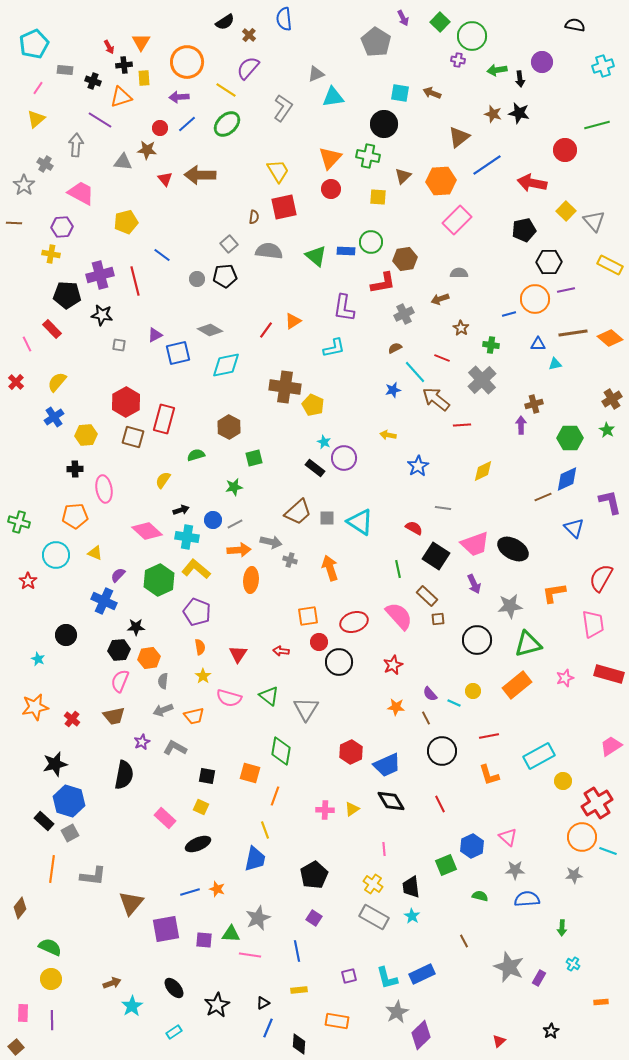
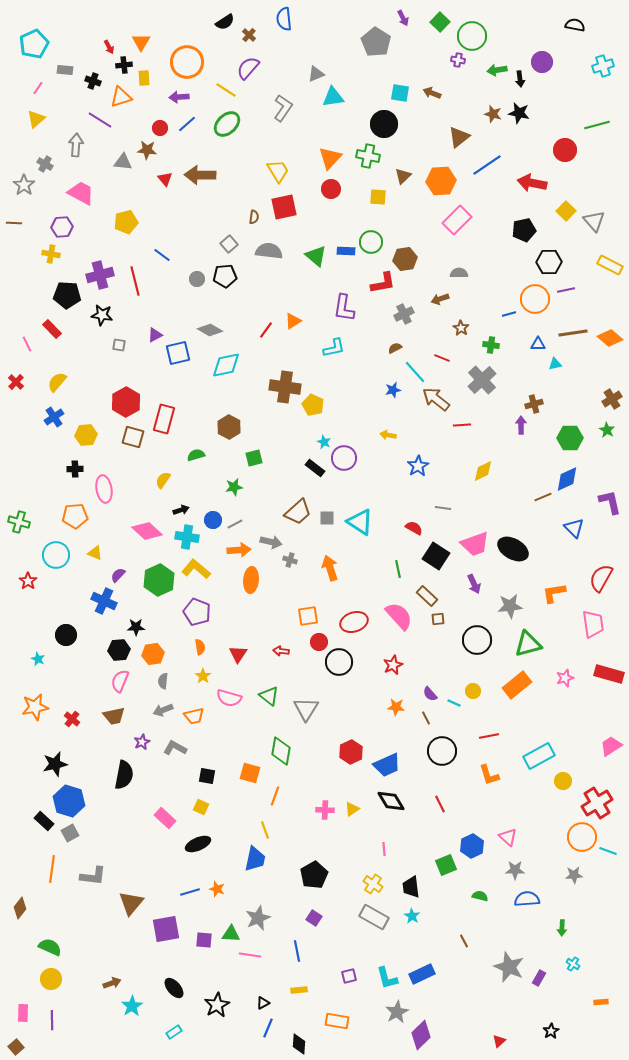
orange hexagon at (149, 658): moved 4 px right, 4 px up
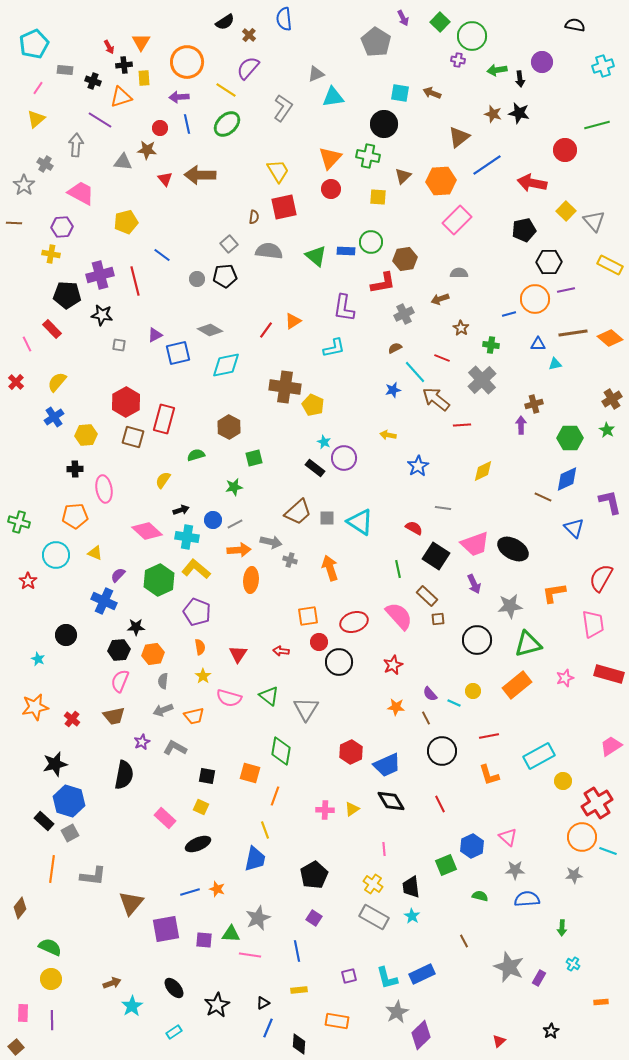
blue line at (187, 124): rotated 60 degrees counterclockwise
brown line at (543, 497): rotated 48 degrees clockwise
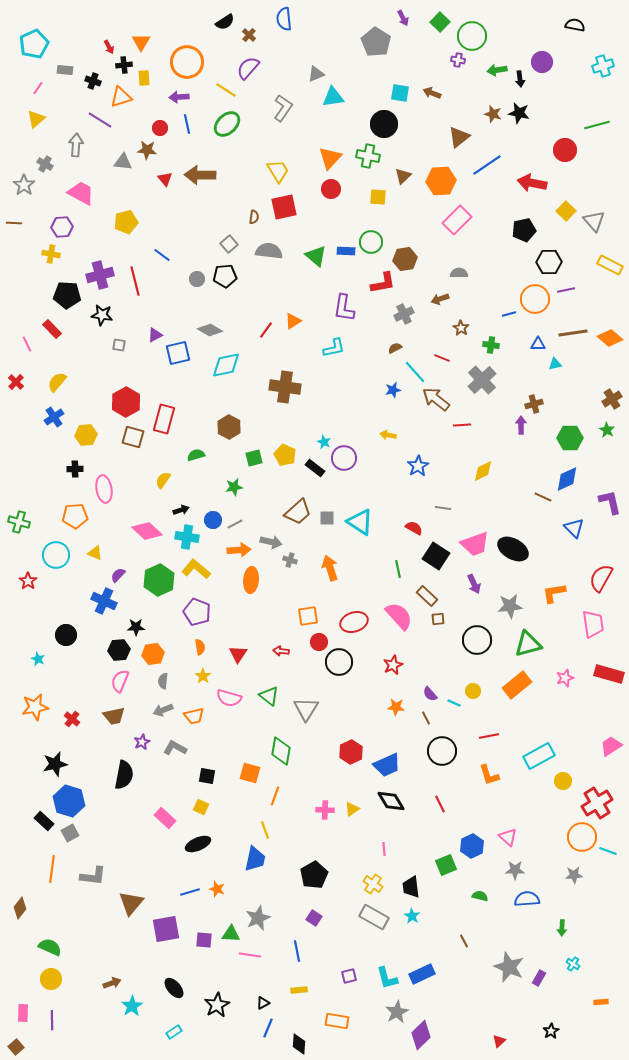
yellow pentagon at (313, 405): moved 28 px left, 50 px down
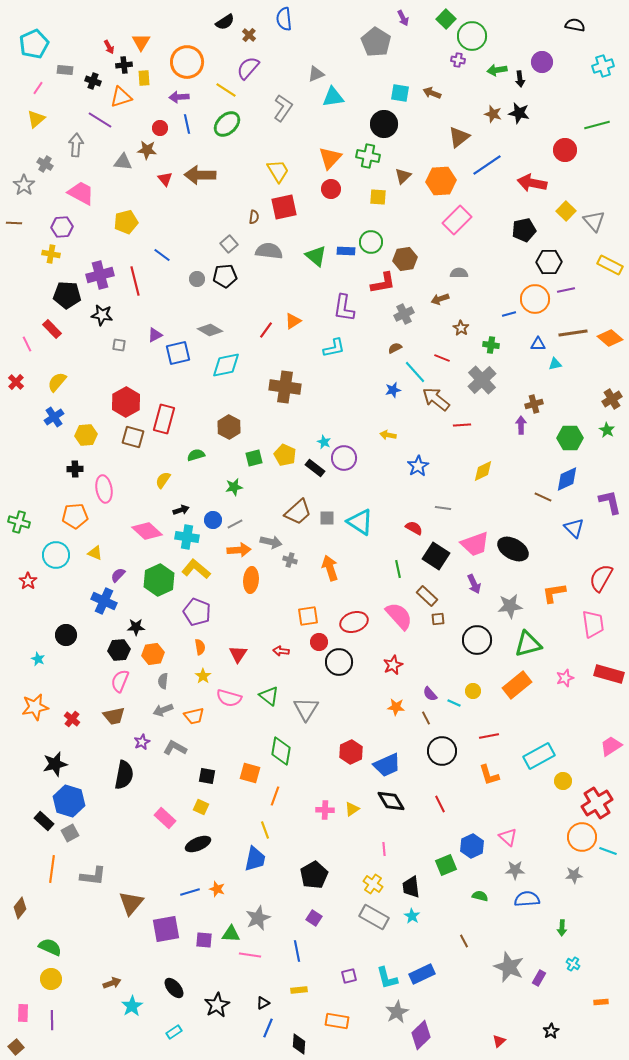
green square at (440, 22): moved 6 px right, 3 px up
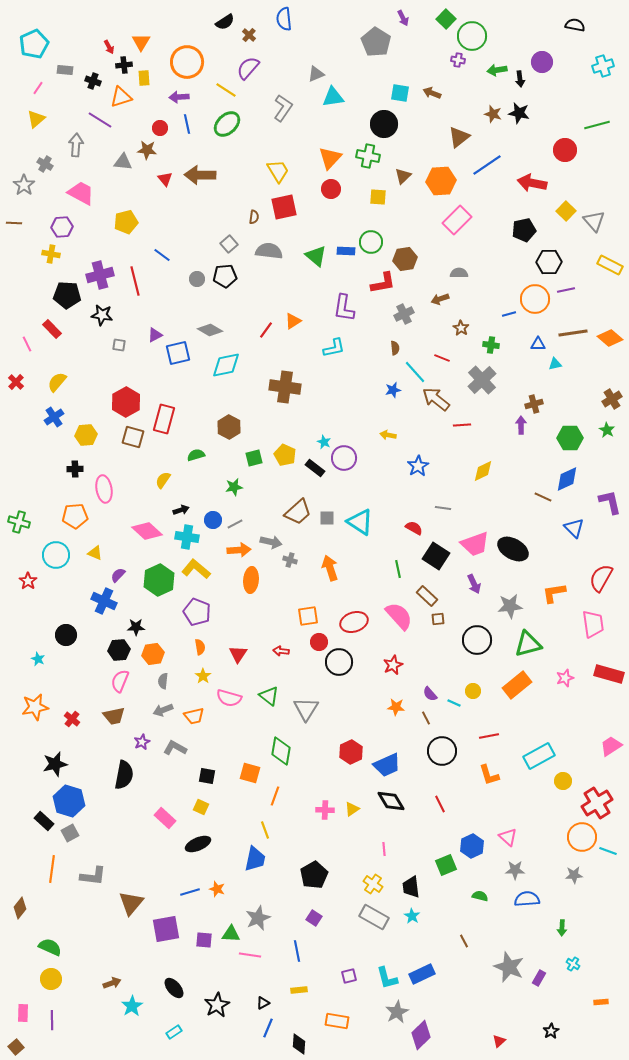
brown semicircle at (395, 348): rotated 112 degrees clockwise
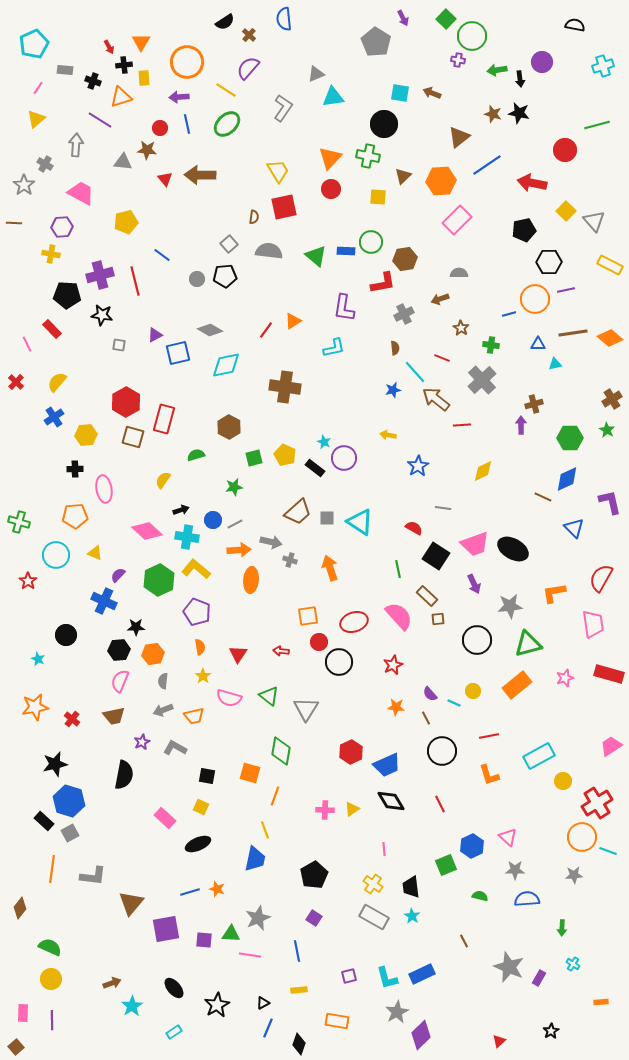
black diamond at (299, 1044): rotated 15 degrees clockwise
